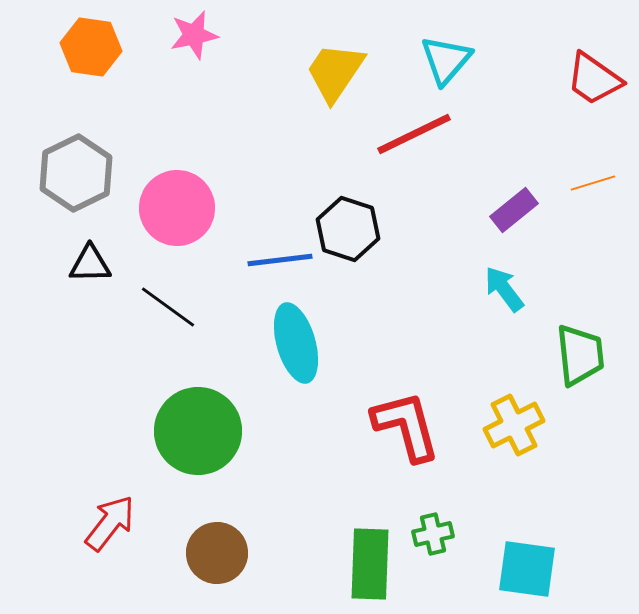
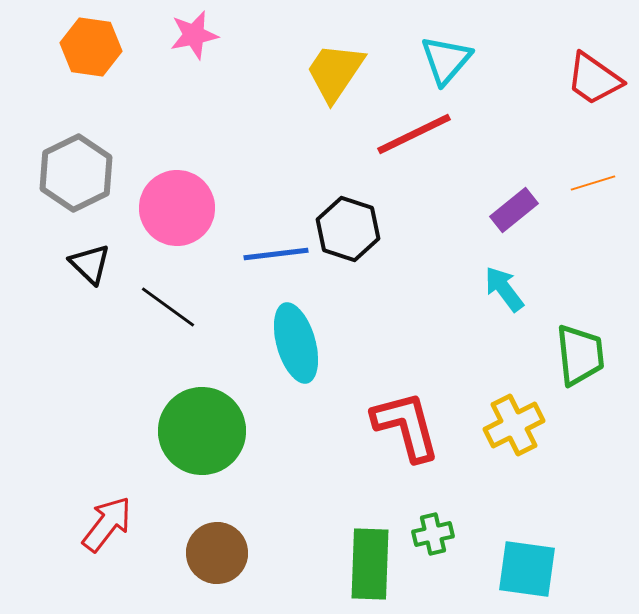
blue line: moved 4 px left, 6 px up
black triangle: rotated 45 degrees clockwise
green circle: moved 4 px right
red arrow: moved 3 px left, 1 px down
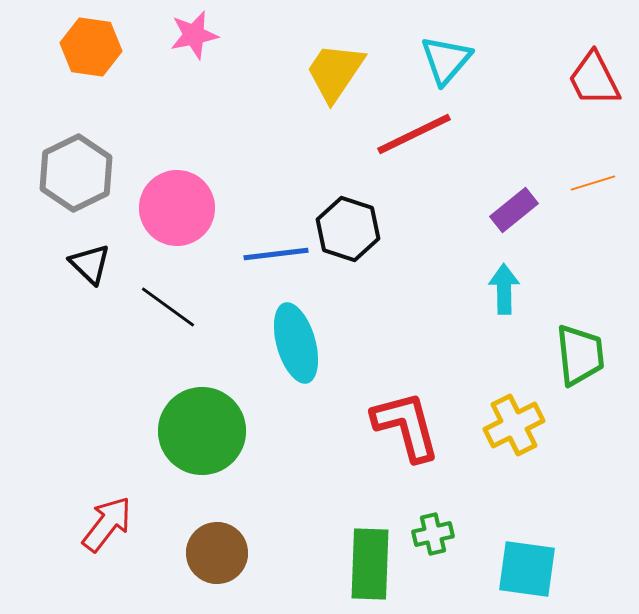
red trapezoid: rotated 28 degrees clockwise
cyan arrow: rotated 36 degrees clockwise
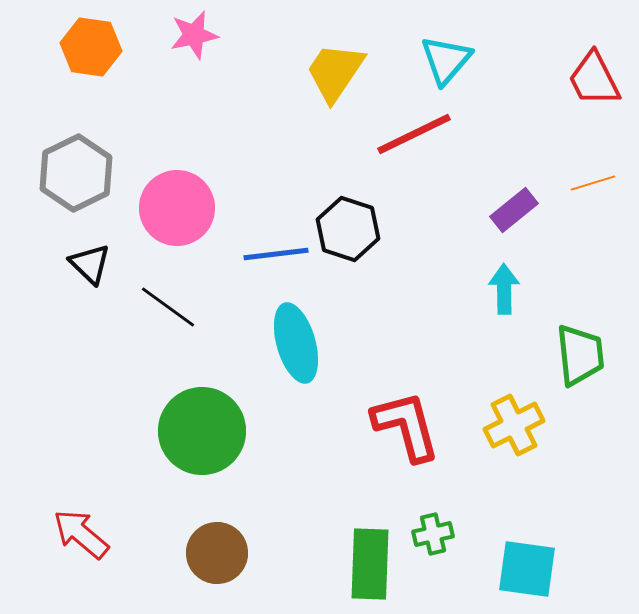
red arrow: moved 26 px left, 10 px down; rotated 88 degrees counterclockwise
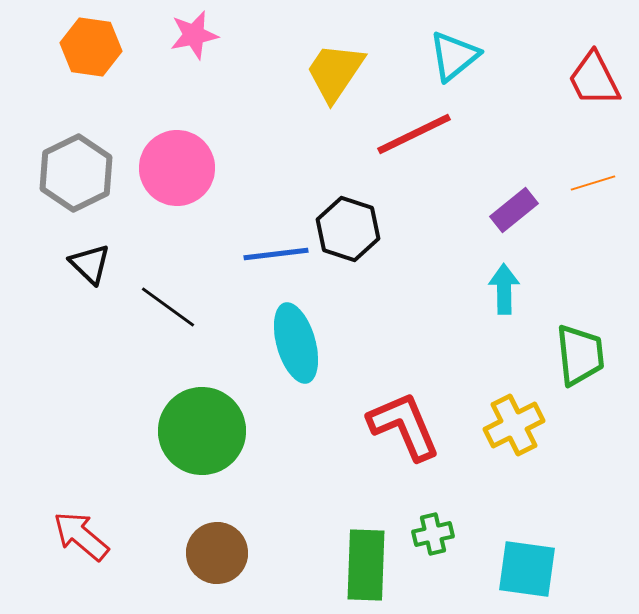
cyan triangle: moved 8 px right, 4 px up; rotated 10 degrees clockwise
pink circle: moved 40 px up
red L-shape: moved 2 px left; rotated 8 degrees counterclockwise
red arrow: moved 2 px down
green rectangle: moved 4 px left, 1 px down
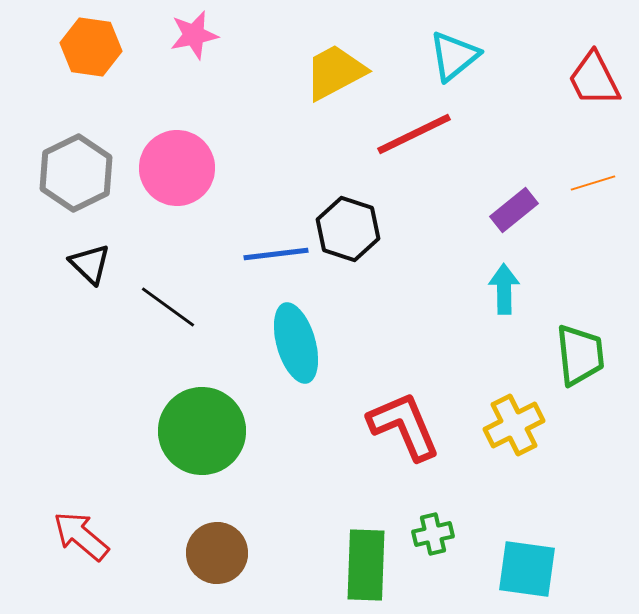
yellow trapezoid: rotated 28 degrees clockwise
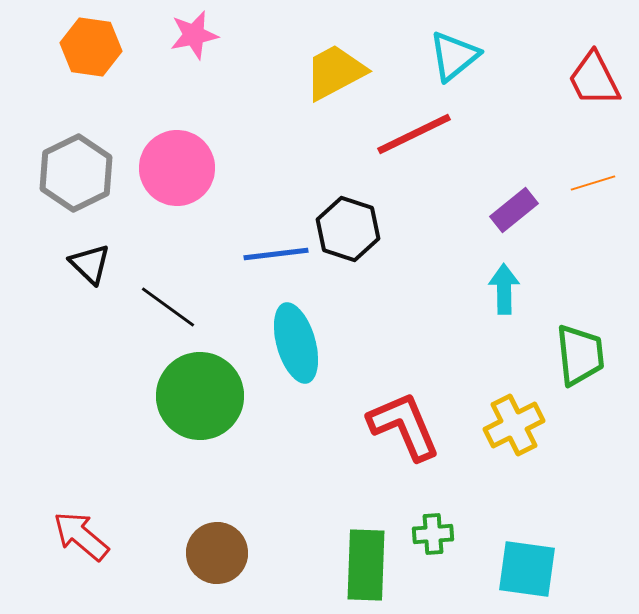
green circle: moved 2 px left, 35 px up
green cross: rotated 9 degrees clockwise
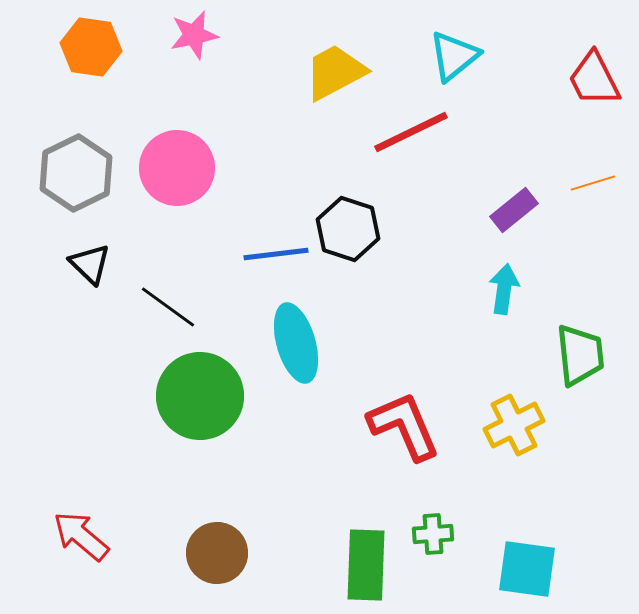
red line: moved 3 px left, 2 px up
cyan arrow: rotated 9 degrees clockwise
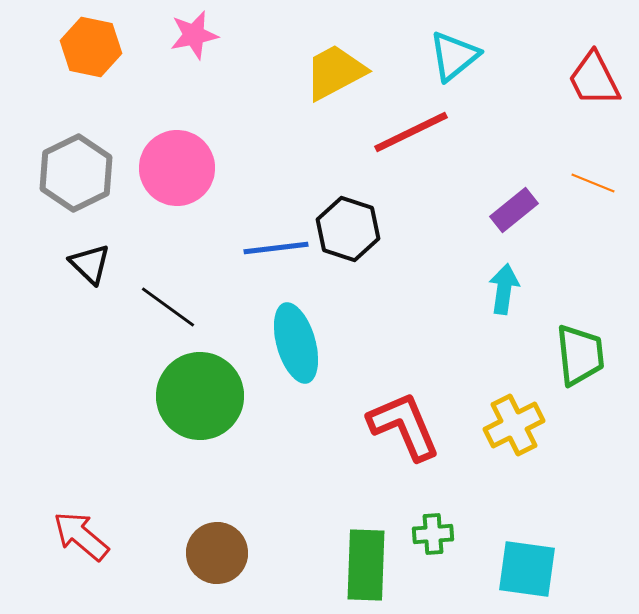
orange hexagon: rotated 4 degrees clockwise
orange line: rotated 39 degrees clockwise
blue line: moved 6 px up
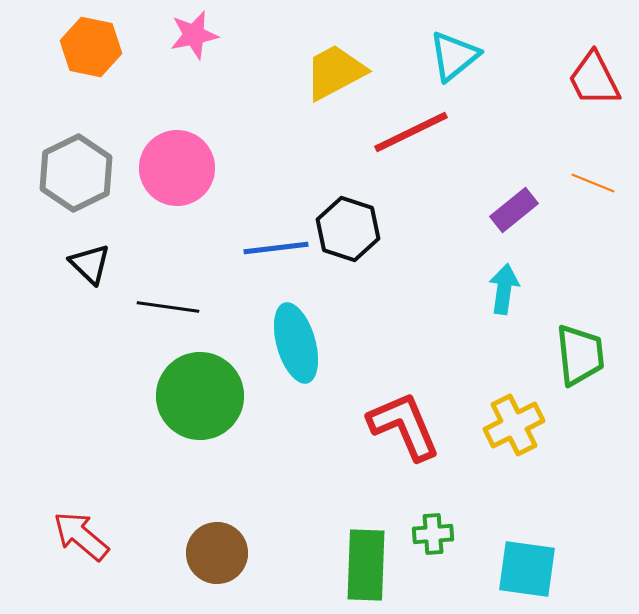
black line: rotated 28 degrees counterclockwise
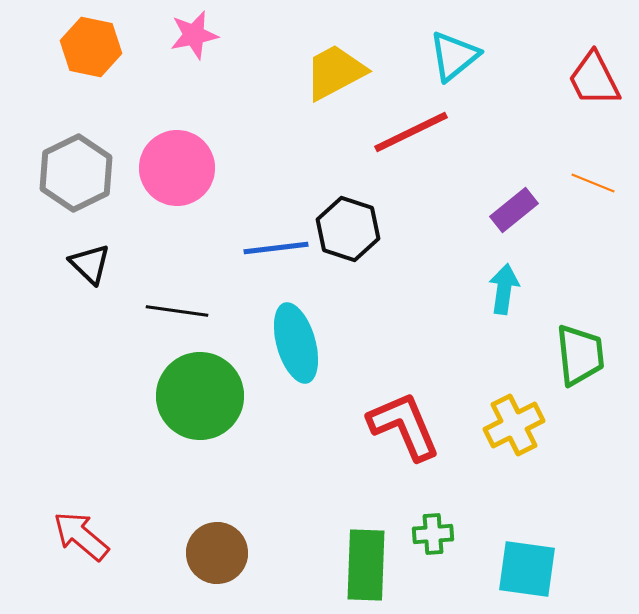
black line: moved 9 px right, 4 px down
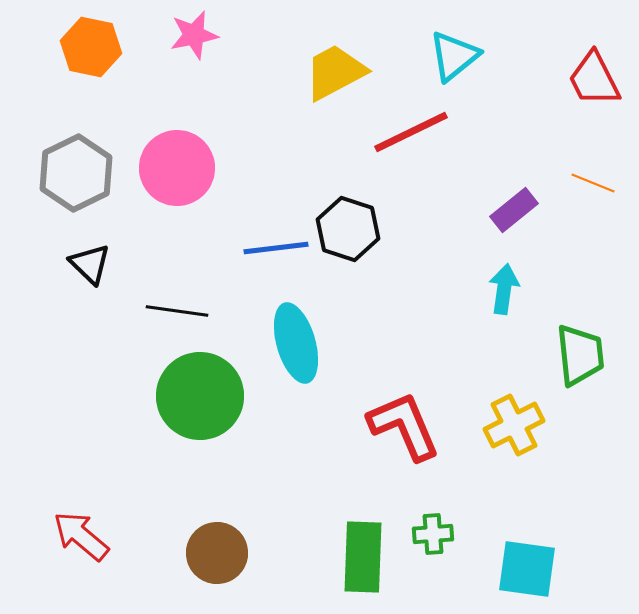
green rectangle: moved 3 px left, 8 px up
